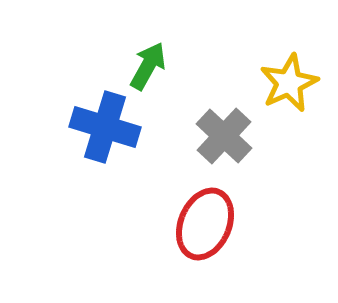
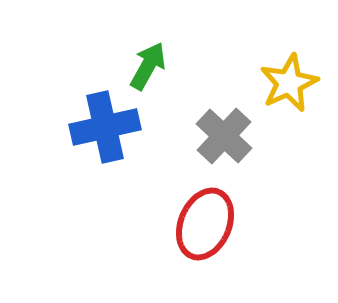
blue cross: rotated 30 degrees counterclockwise
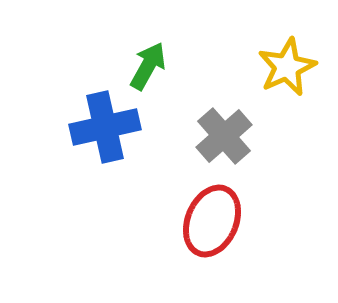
yellow star: moved 2 px left, 16 px up
gray cross: rotated 6 degrees clockwise
red ellipse: moved 7 px right, 3 px up
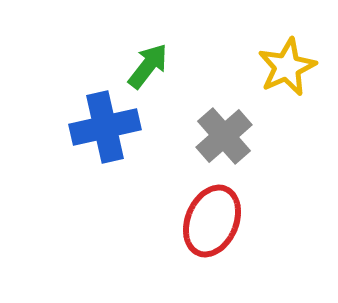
green arrow: rotated 9 degrees clockwise
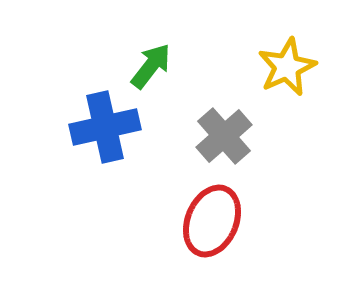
green arrow: moved 3 px right
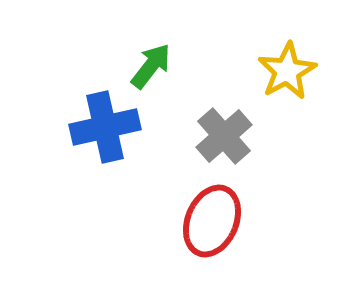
yellow star: moved 4 px down; rotated 4 degrees counterclockwise
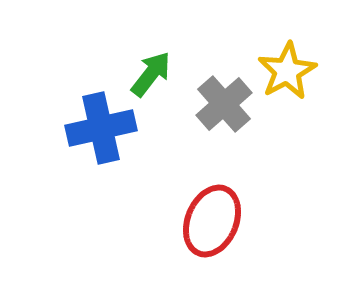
green arrow: moved 8 px down
blue cross: moved 4 px left, 1 px down
gray cross: moved 32 px up
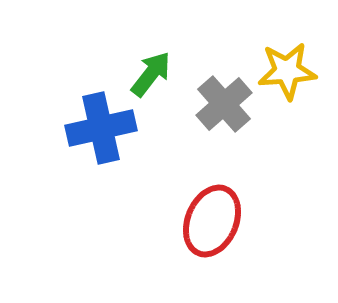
yellow star: rotated 24 degrees clockwise
